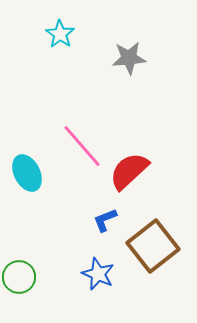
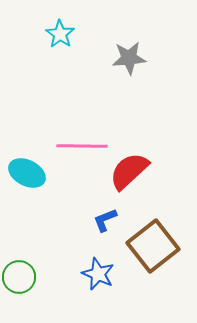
pink line: rotated 48 degrees counterclockwise
cyan ellipse: rotated 36 degrees counterclockwise
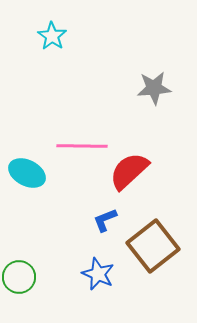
cyan star: moved 8 px left, 2 px down
gray star: moved 25 px right, 30 px down
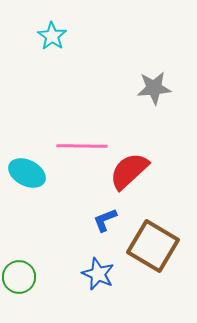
brown square: rotated 21 degrees counterclockwise
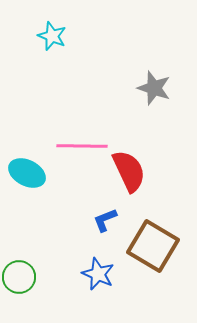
cyan star: rotated 12 degrees counterclockwise
gray star: rotated 24 degrees clockwise
red semicircle: rotated 108 degrees clockwise
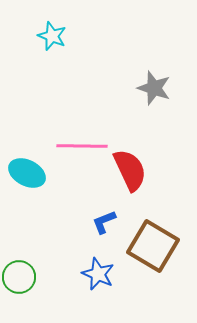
red semicircle: moved 1 px right, 1 px up
blue L-shape: moved 1 px left, 2 px down
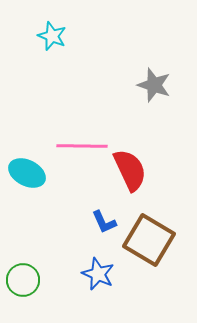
gray star: moved 3 px up
blue L-shape: rotated 92 degrees counterclockwise
brown square: moved 4 px left, 6 px up
green circle: moved 4 px right, 3 px down
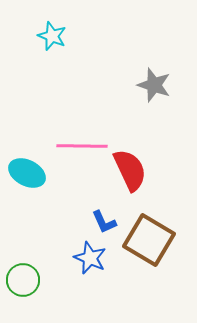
blue star: moved 8 px left, 16 px up
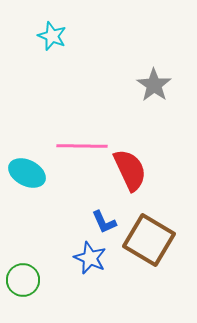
gray star: rotated 16 degrees clockwise
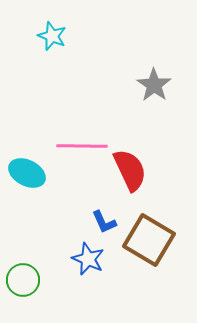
blue star: moved 2 px left, 1 px down
